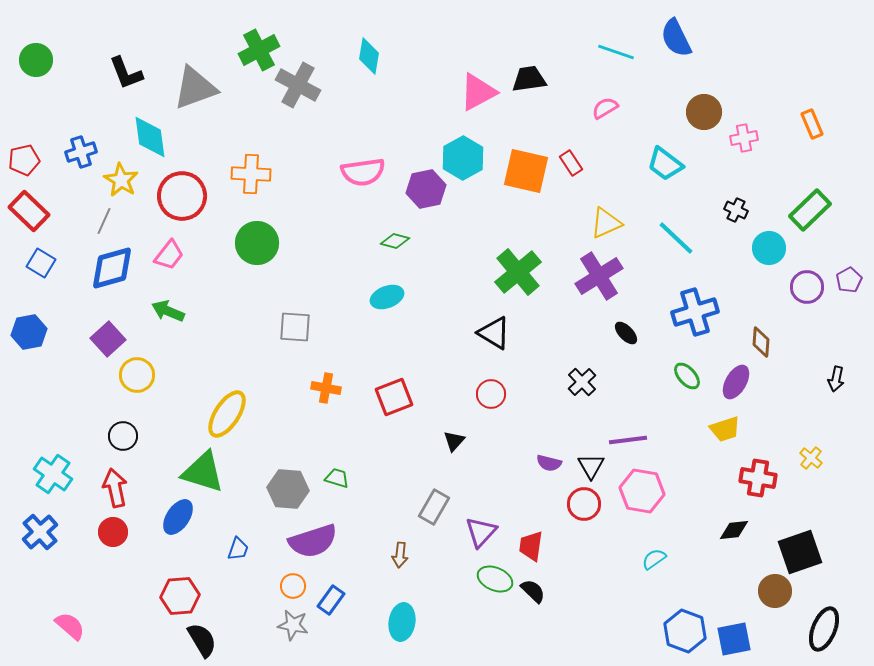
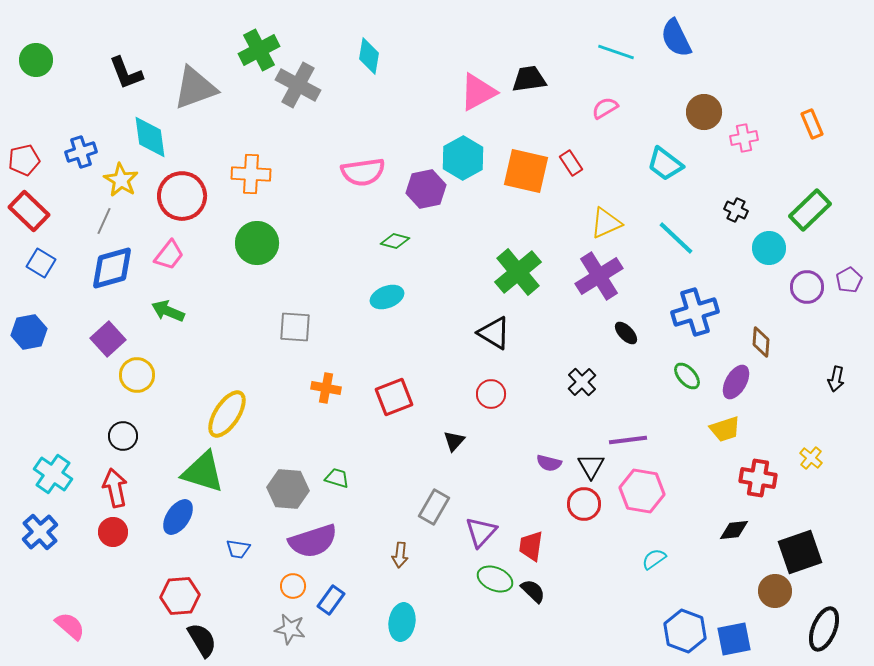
blue trapezoid at (238, 549): rotated 80 degrees clockwise
gray star at (293, 625): moved 3 px left, 4 px down
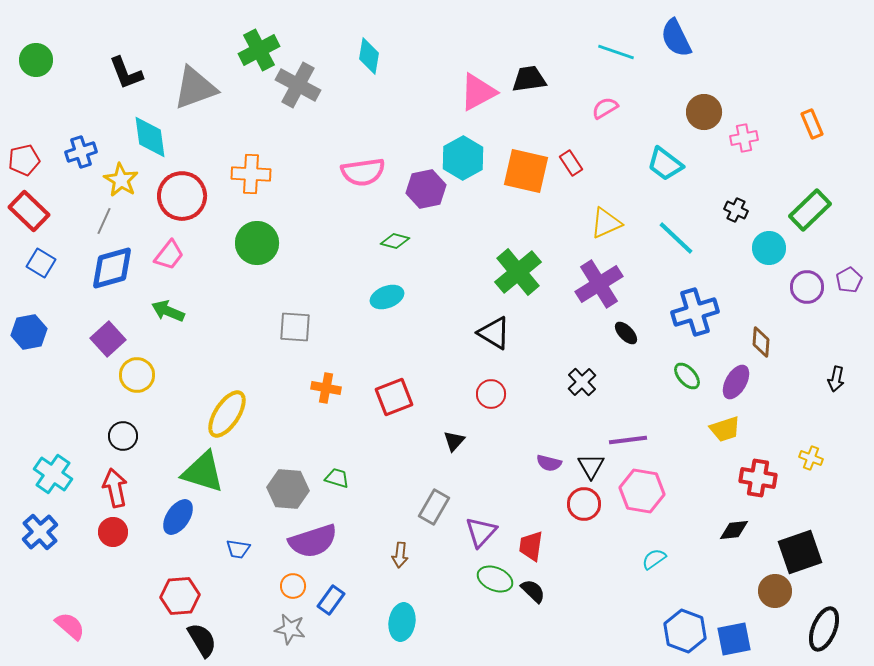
purple cross at (599, 276): moved 8 px down
yellow cross at (811, 458): rotated 20 degrees counterclockwise
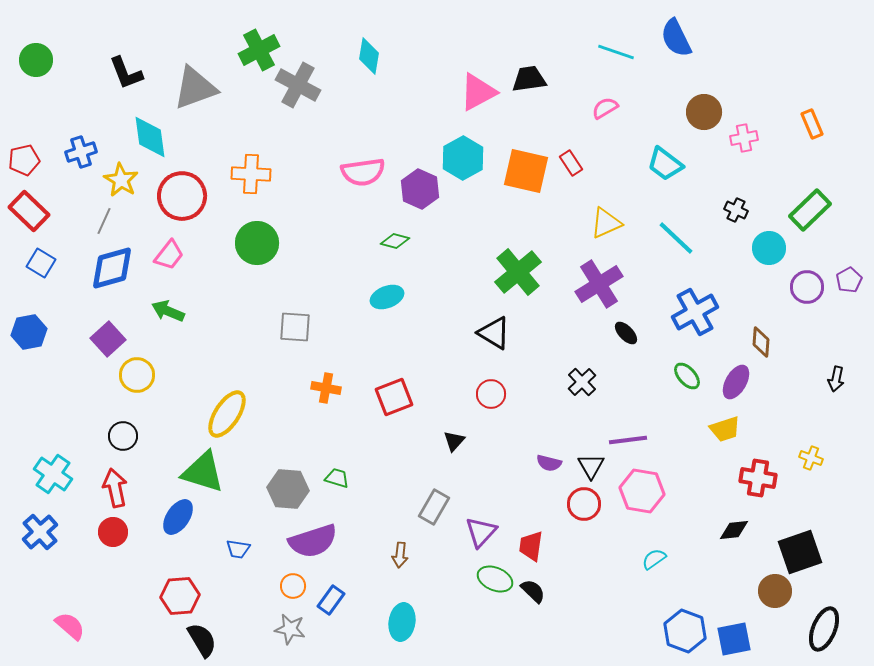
purple hexagon at (426, 189): moved 6 px left; rotated 24 degrees counterclockwise
blue cross at (695, 312): rotated 12 degrees counterclockwise
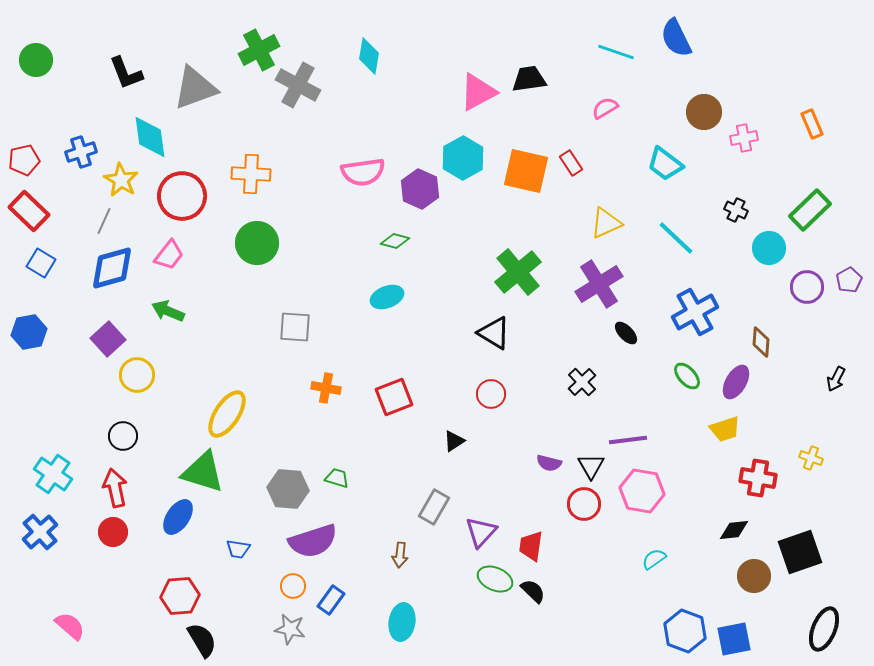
black arrow at (836, 379): rotated 15 degrees clockwise
black triangle at (454, 441): rotated 15 degrees clockwise
brown circle at (775, 591): moved 21 px left, 15 px up
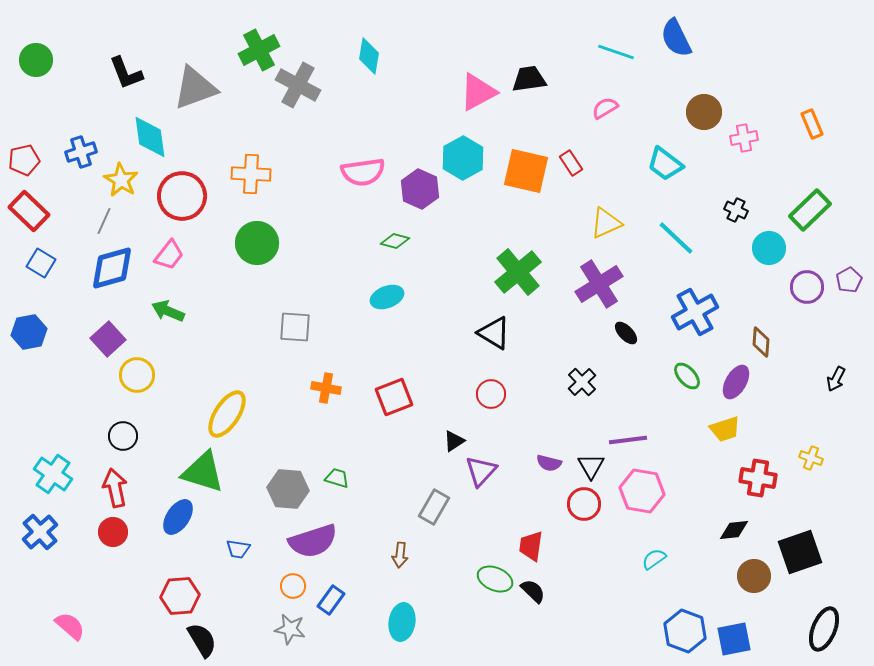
purple triangle at (481, 532): moved 61 px up
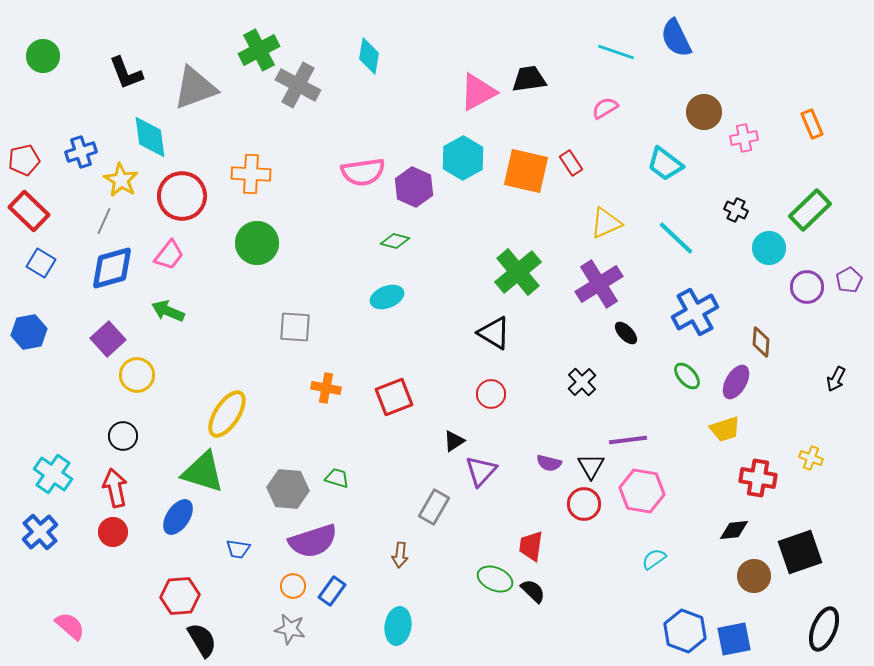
green circle at (36, 60): moved 7 px right, 4 px up
purple hexagon at (420, 189): moved 6 px left, 2 px up
blue rectangle at (331, 600): moved 1 px right, 9 px up
cyan ellipse at (402, 622): moved 4 px left, 4 px down
